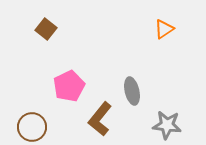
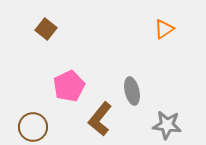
brown circle: moved 1 px right
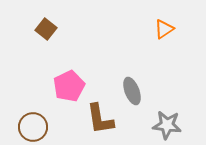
gray ellipse: rotated 8 degrees counterclockwise
brown L-shape: rotated 48 degrees counterclockwise
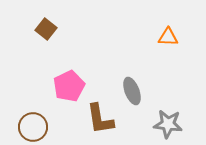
orange triangle: moved 4 px right, 8 px down; rotated 35 degrees clockwise
gray star: moved 1 px right, 1 px up
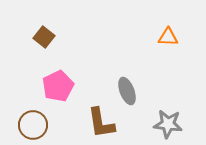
brown square: moved 2 px left, 8 px down
pink pentagon: moved 11 px left
gray ellipse: moved 5 px left
brown L-shape: moved 1 px right, 4 px down
brown circle: moved 2 px up
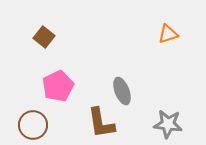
orange triangle: moved 3 px up; rotated 20 degrees counterclockwise
gray ellipse: moved 5 px left
